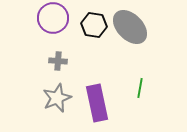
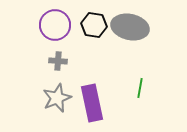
purple circle: moved 2 px right, 7 px down
gray ellipse: rotated 33 degrees counterclockwise
purple rectangle: moved 5 px left
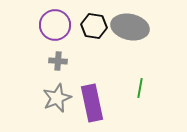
black hexagon: moved 1 px down
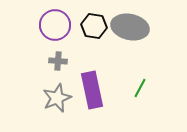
green line: rotated 18 degrees clockwise
purple rectangle: moved 13 px up
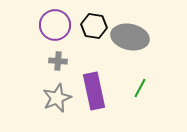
gray ellipse: moved 10 px down
purple rectangle: moved 2 px right, 1 px down
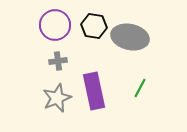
gray cross: rotated 12 degrees counterclockwise
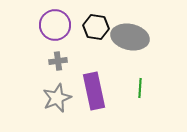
black hexagon: moved 2 px right, 1 px down
green line: rotated 24 degrees counterclockwise
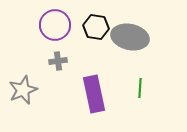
purple rectangle: moved 3 px down
gray star: moved 34 px left, 8 px up
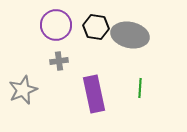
purple circle: moved 1 px right
gray ellipse: moved 2 px up
gray cross: moved 1 px right
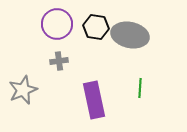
purple circle: moved 1 px right, 1 px up
purple rectangle: moved 6 px down
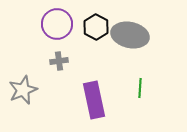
black hexagon: rotated 20 degrees clockwise
